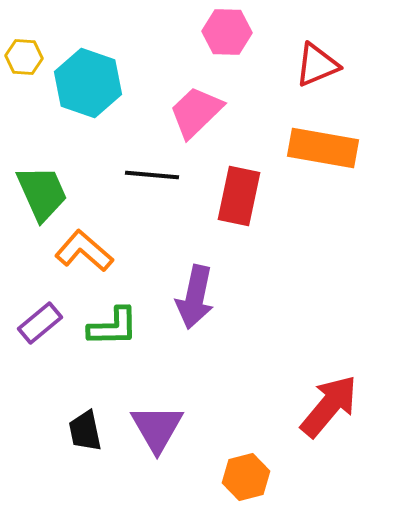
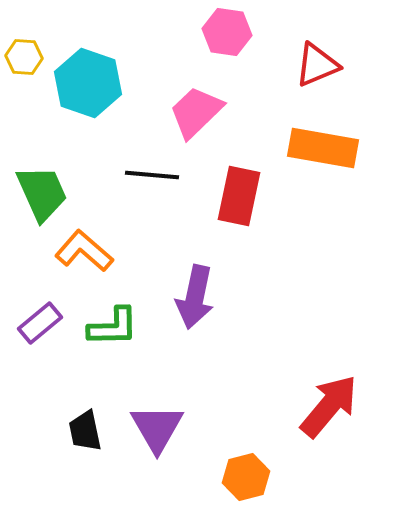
pink hexagon: rotated 6 degrees clockwise
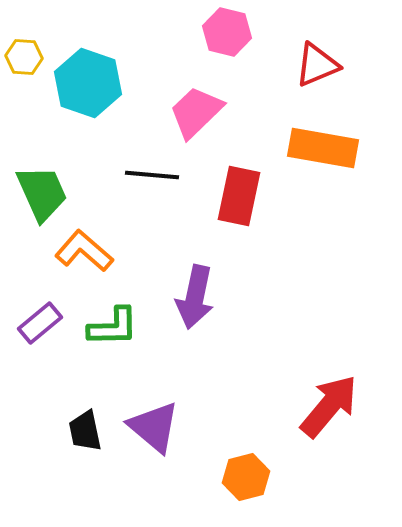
pink hexagon: rotated 6 degrees clockwise
purple triangle: moved 3 px left, 1 px up; rotated 20 degrees counterclockwise
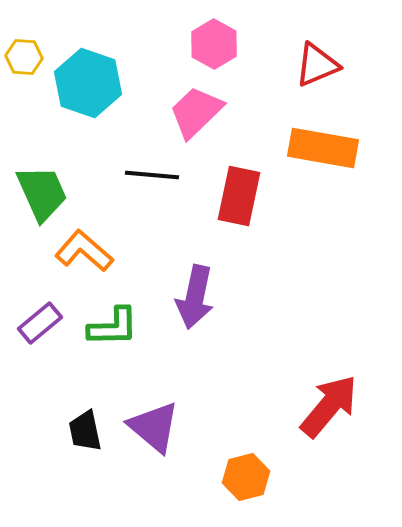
pink hexagon: moved 13 px left, 12 px down; rotated 15 degrees clockwise
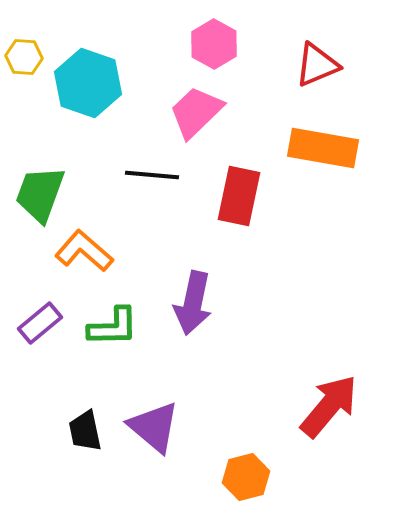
green trapezoid: moved 2 px left, 1 px down; rotated 136 degrees counterclockwise
purple arrow: moved 2 px left, 6 px down
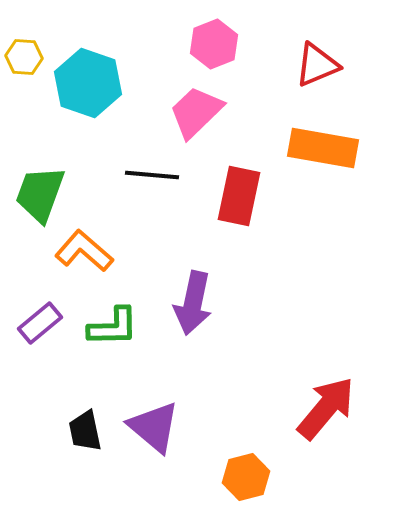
pink hexagon: rotated 9 degrees clockwise
red arrow: moved 3 px left, 2 px down
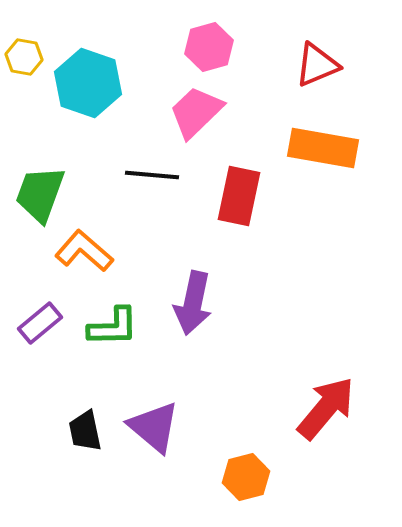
pink hexagon: moved 5 px left, 3 px down; rotated 6 degrees clockwise
yellow hexagon: rotated 6 degrees clockwise
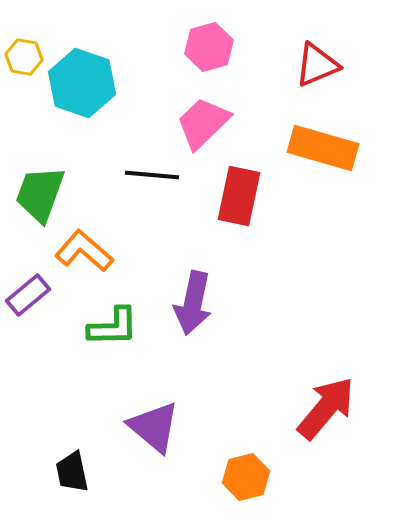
cyan hexagon: moved 6 px left
pink trapezoid: moved 7 px right, 11 px down
orange rectangle: rotated 6 degrees clockwise
purple rectangle: moved 12 px left, 28 px up
black trapezoid: moved 13 px left, 41 px down
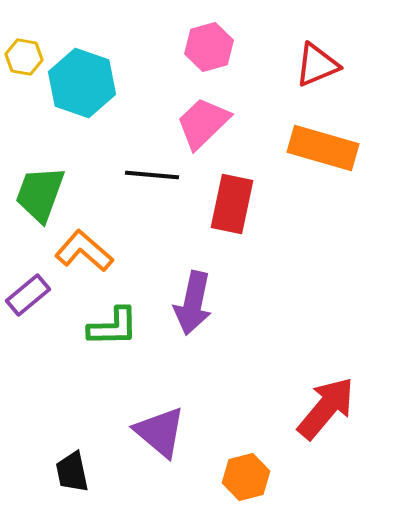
red rectangle: moved 7 px left, 8 px down
purple triangle: moved 6 px right, 5 px down
